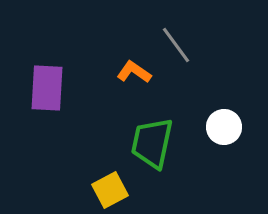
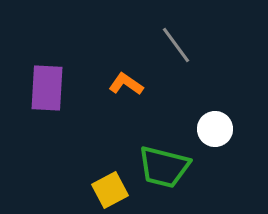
orange L-shape: moved 8 px left, 12 px down
white circle: moved 9 px left, 2 px down
green trapezoid: moved 12 px right, 24 px down; rotated 88 degrees counterclockwise
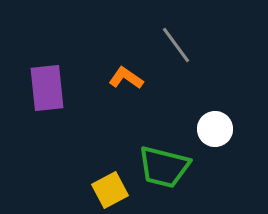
orange L-shape: moved 6 px up
purple rectangle: rotated 9 degrees counterclockwise
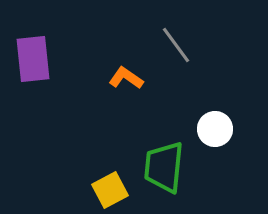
purple rectangle: moved 14 px left, 29 px up
green trapezoid: rotated 82 degrees clockwise
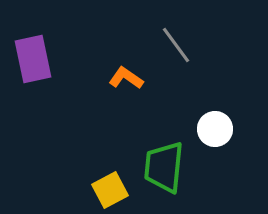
purple rectangle: rotated 6 degrees counterclockwise
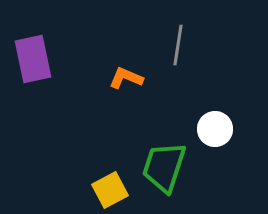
gray line: moved 2 px right; rotated 45 degrees clockwise
orange L-shape: rotated 12 degrees counterclockwise
green trapezoid: rotated 12 degrees clockwise
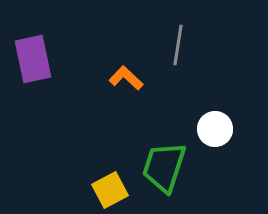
orange L-shape: rotated 20 degrees clockwise
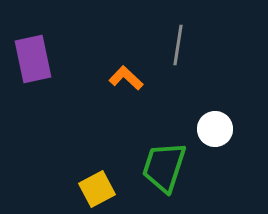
yellow square: moved 13 px left, 1 px up
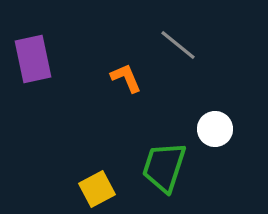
gray line: rotated 60 degrees counterclockwise
orange L-shape: rotated 24 degrees clockwise
